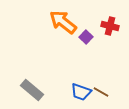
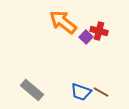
red cross: moved 11 px left, 5 px down
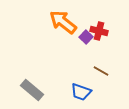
brown line: moved 21 px up
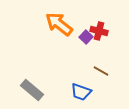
orange arrow: moved 4 px left, 2 px down
